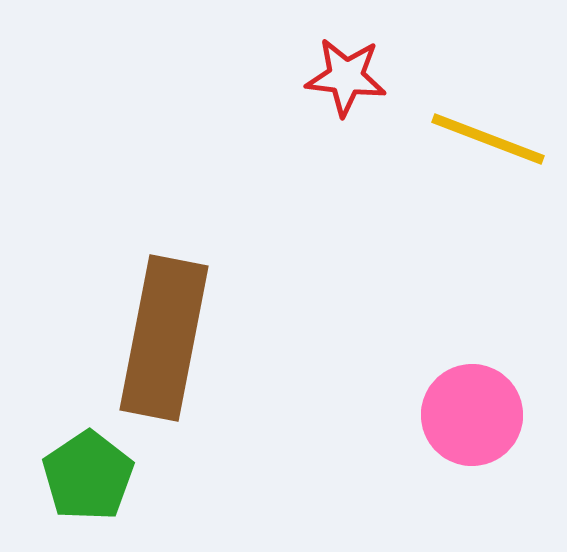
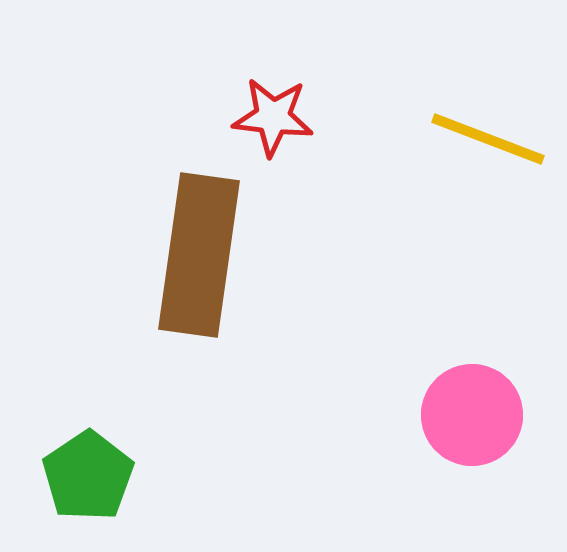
red star: moved 73 px left, 40 px down
brown rectangle: moved 35 px right, 83 px up; rotated 3 degrees counterclockwise
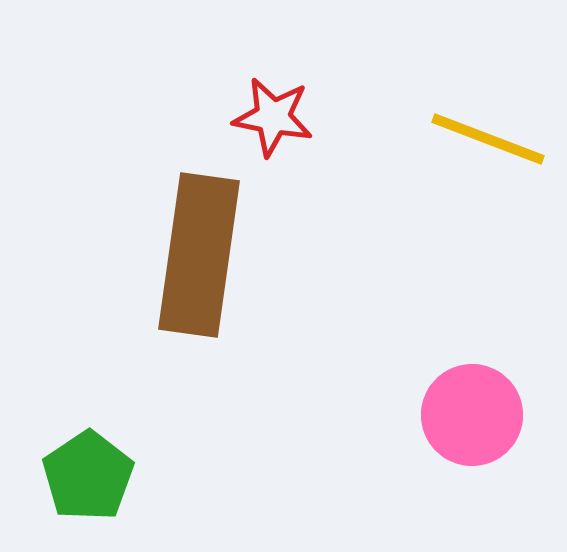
red star: rotated 4 degrees clockwise
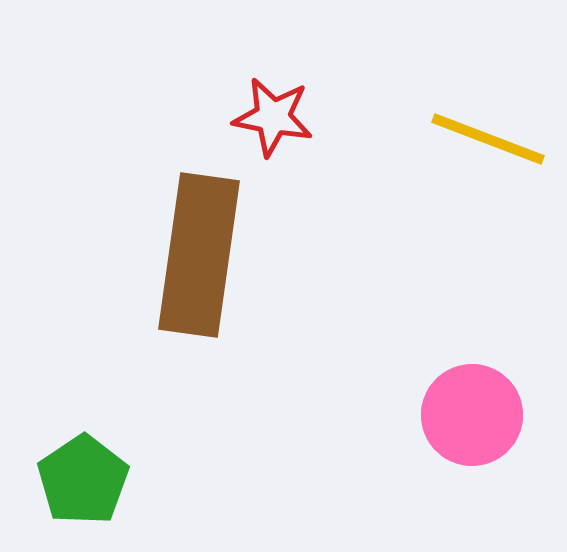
green pentagon: moved 5 px left, 4 px down
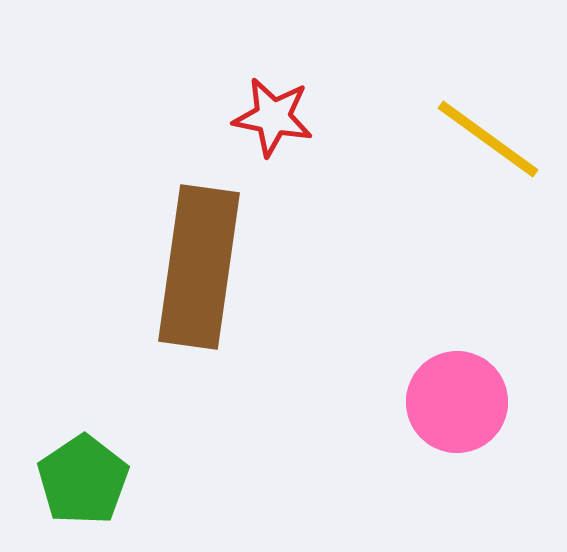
yellow line: rotated 15 degrees clockwise
brown rectangle: moved 12 px down
pink circle: moved 15 px left, 13 px up
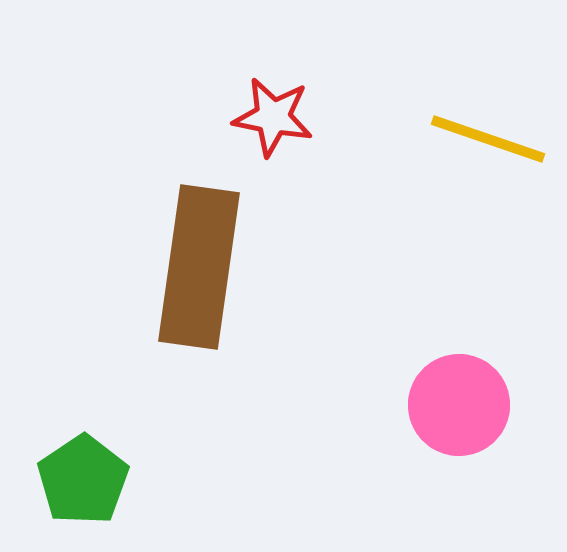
yellow line: rotated 17 degrees counterclockwise
pink circle: moved 2 px right, 3 px down
